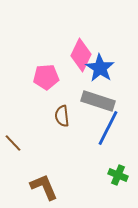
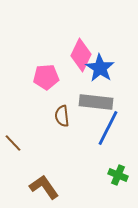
gray rectangle: moved 2 px left, 1 px down; rotated 12 degrees counterclockwise
brown L-shape: rotated 12 degrees counterclockwise
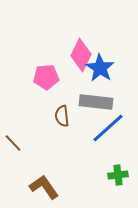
blue line: rotated 21 degrees clockwise
green cross: rotated 30 degrees counterclockwise
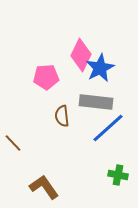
blue star: rotated 12 degrees clockwise
green cross: rotated 18 degrees clockwise
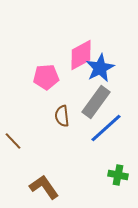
pink diamond: rotated 36 degrees clockwise
gray rectangle: rotated 60 degrees counterclockwise
blue line: moved 2 px left
brown line: moved 2 px up
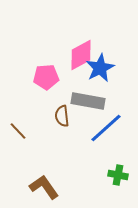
gray rectangle: moved 8 px left, 1 px up; rotated 64 degrees clockwise
brown line: moved 5 px right, 10 px up
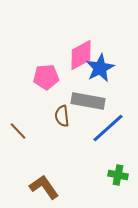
blue line: moved 2 px right
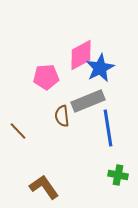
gray rectangle: rotated 32 degrees counterclockwise
blue line: rotated 57 degrees counterclockwise
